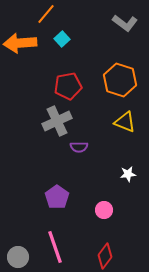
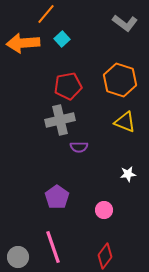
orange arrow: moved 3 px right
gray cross: moved 3 px right, 1 px up; rotated 12 degrees clockwise
pink line: moved 2 px left
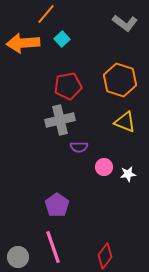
purple pentagon: moved 8 px down
pink circle: moved 43 px up
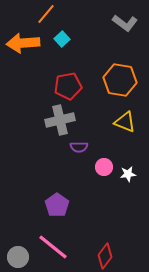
orange hexagon: rotated 8 degrees counterclockwise
pink line: rotated 32 degrees counterclockwise
